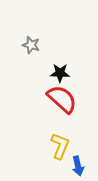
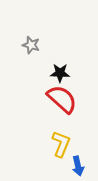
yellow L-shape: moved 1 px right, 2 px up
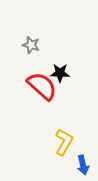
red semicircle: moved 20 px left, 13 px up
yellow L-shape: moved 3 px right, 2 px up; rotated 8 degrees clockwise
blue arrow: moved 5 px right, 1 px up
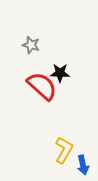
yellow L-shape: moved 8 px down
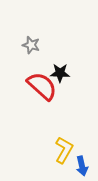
blue arrow: moved 1 px left, 1 px down
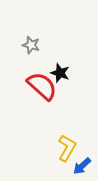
black star: rotated 18 degrees clockwise
yellow L-shape: moved 3 px right, 2 px up
blue arrow: rotated 60 degrees clockwise
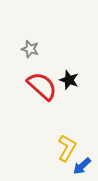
gray star: moved 1 px left, 4 px down
black star: moved 9 px right, 7 px down
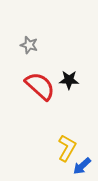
gray star: moved 1 px left, 4 px up
black star: rotated 18 degrees counterclockwise
red semicircle: moved 2 px left
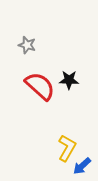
gray star: moved 2 px left
